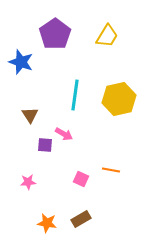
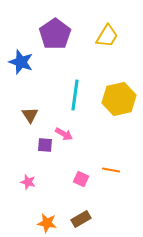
pink star: rotated 21 degrees clockwise
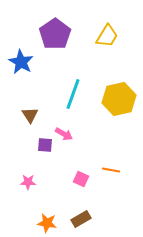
blue star: rotated 10 degrees clockwise
cyan line: moved 2 px left, 1 px up; rotated 12 degrees clockwise
pink star: rotated 14 degrees counterclockwise
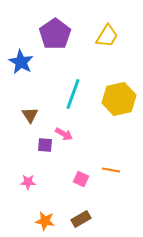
orange star: moved 2 px left, 2 px up
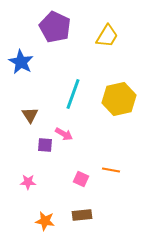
purple pentagon: moved 7 px up; rotated 12 degrees counterclockwise
brown rectangle: moved 1 px right, 4 px up; rotated 24 degrees clockwise
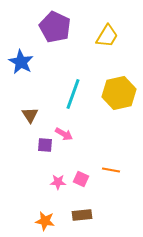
yellow hexagon: moved 6 px up
pink star: moved 30 px right
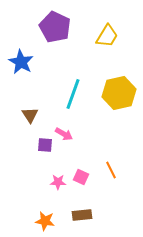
orange line: rotated 54 degrees clockwise
pink square: moved 2 px up
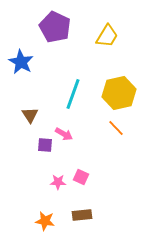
orange line: moved 5 px right, 42 px up; rotated 18 degrees counterclockwise
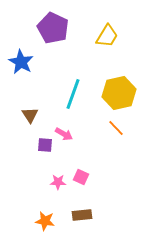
purple pentagon: moved 2 px left, 1 px down
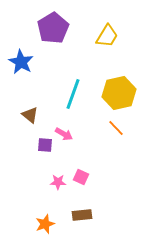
purple pentagon: rotated 16 degrees clockwise
brown triangle: rotated 18 degrees counterclockwise
orange star: moved 3 px down; rotated 30 degrees counterclockwise
